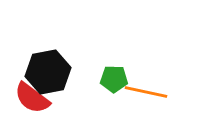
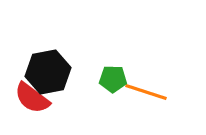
green pentagon: moved 1 px left
orange line: rotated 6 degrees clockwise
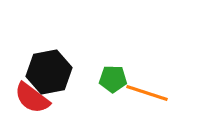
black hexagon: moved 1 px right
orange line: moved 1 px right, 1 px down
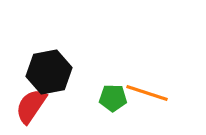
green pentagon: moved 19 px down
red semicircle: moved 1 px left, 8 px down; rotated 87 degrees clockwise
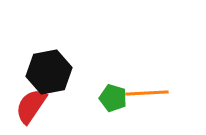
orange line: rotated 21 degrees counterclockwise
green pentagon: rotated 16 degrees clockwise
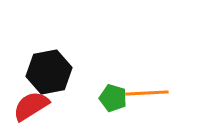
red semicircle: rotated 24 degrees clockwise
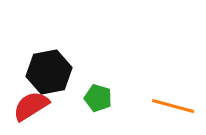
orange line: moved 26 px right, 13 px down; rotated 18 degrees clockwise
green pentagon: moved 15 px left
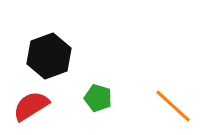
black hexagon: moved 16 px up; rotated 9 degrees counterclockwise
orange line: rotated 27 degrees clockwise
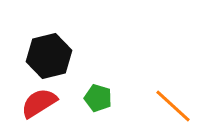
black hexagon: rotated 6 degrees clockwise
red semicircle: moved 8 px right, 3 px up
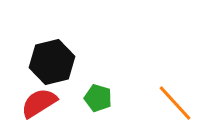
black hexagon: moved 3 px right, 6 px down
orange line: moved 2 px right, 3 px up; rotated 6 degrees clockwise
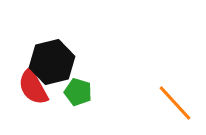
green pentagon: moved 20 px left, 6 px up
red semicircle: moved 6 px left, 16 px up; rotated 87 degrees counterclockwise
